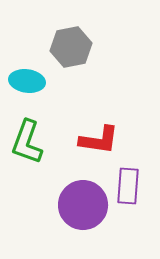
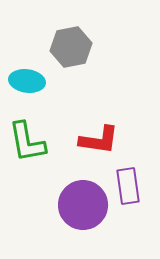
green L-shape: rotated 30 degrees counterclockwise
purple rectangle: rotated 12 degrees counterclockwise
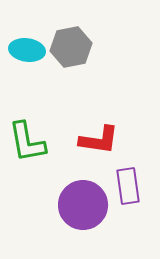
cyan ellipse: moved 31 px up
